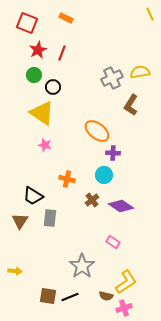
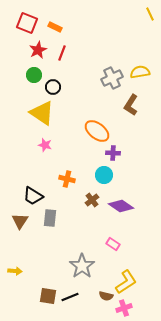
orange rectangle: moved 11 px left, 9 px down
pink rectangle: moved 2 px down
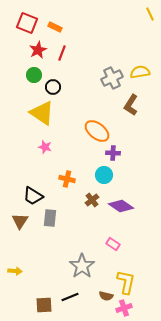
pink star: moved 2 px down
yellow L-shape: rotated 45 degrees counterclockwise
brown square: moved 4 px left, 9 px down; rotated 12 degrees counterclockwise
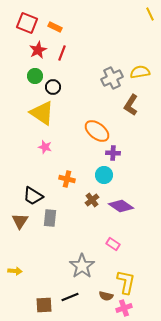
green circle: moved 1 px right, 1 px down
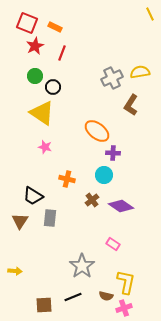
red star: moved 3 px left, 4 px up
black line: moved 3 px right
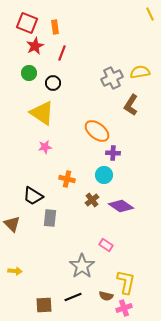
orange rectangle: rotated 56 degrees clockwise
green circle: moved 6 px left, 3 px up
black circle: moved 4 px up
pink star: rotated 24 degrees counterclockwise
brown triangle: moved 8 px left, 3 px down; rotated 18 degrees counterclockwise
pink rectangle: moved 7 px left, 1 px down
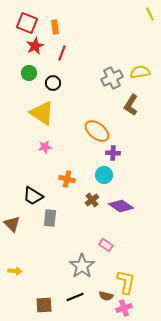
black line: moved 2 px right
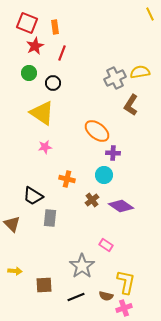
gray cross: moved 3 px right
black line: moved 1 px right
brown square: moved 20 px up
